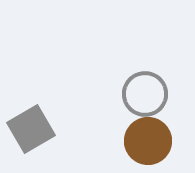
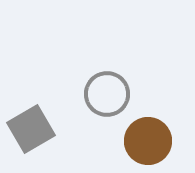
gray circle: moved 38 px left
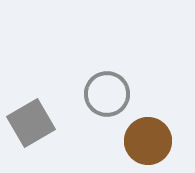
gray square: moved 6 px up
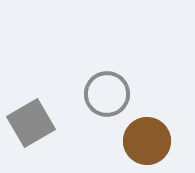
brown circle: moved 1 px left
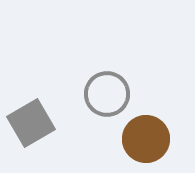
brown circle: moved 1 px left, 2 px up
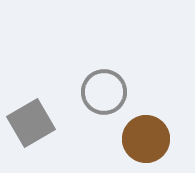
gray circle: moved 3 px left, 2 px up
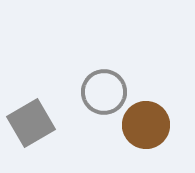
brown circle: moved 14 px up
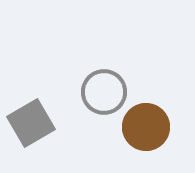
brown circle: moved 2 px down
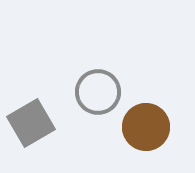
gray circle: moved 6 px left
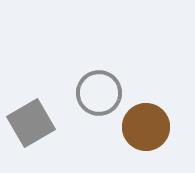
gray circle: moved 1 px right, 1 px down
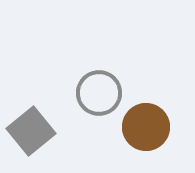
gray square: moved 8 px down; rotated 9 degrees counterclockwise
